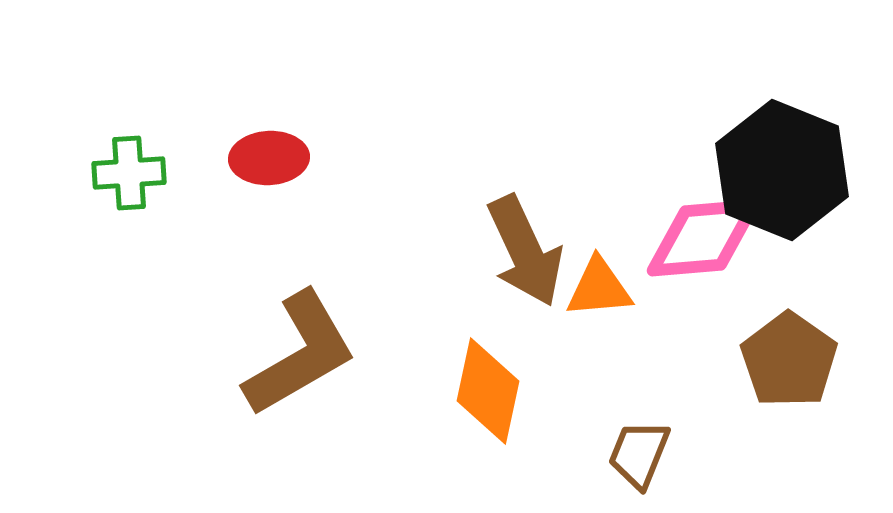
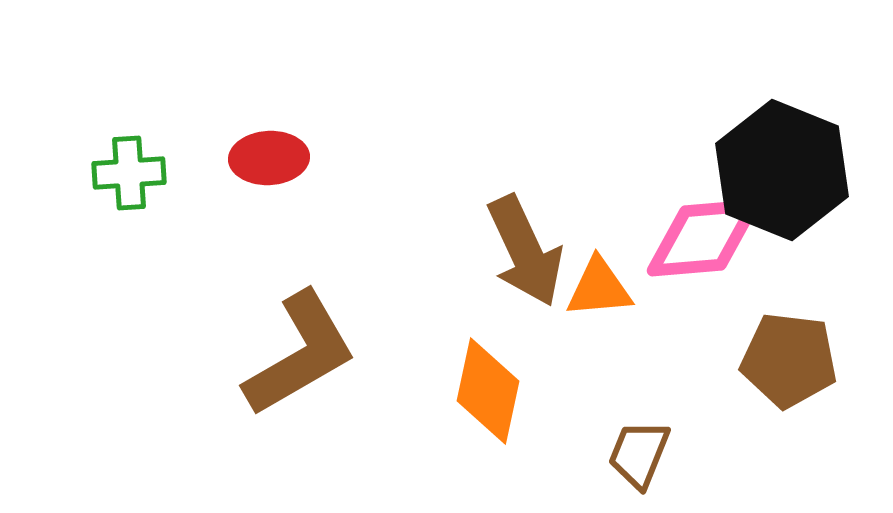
brown pentagon: rotated 28 degrees counterclockwise
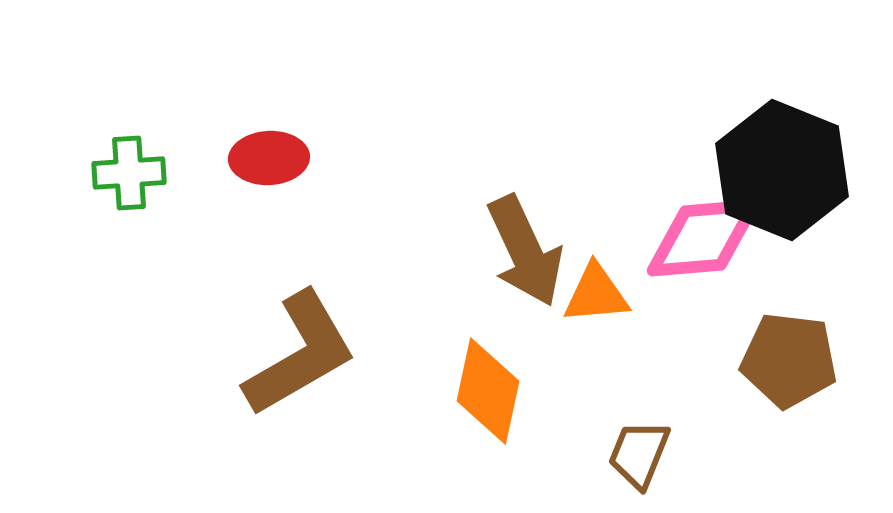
orange triangle: moved 3 px left, 6 px down
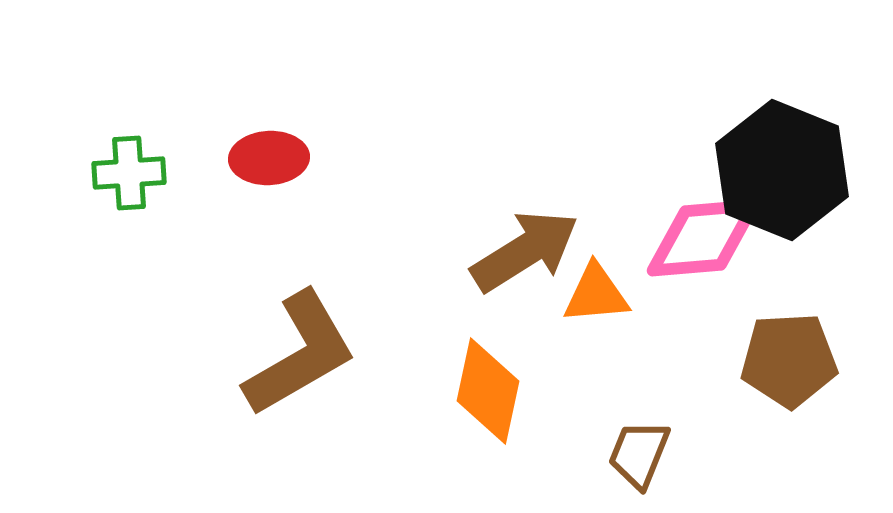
brown arrow: rotated 97 degrees counterclockwise
brown pentagon: rotated 10 degrees counterclockwise
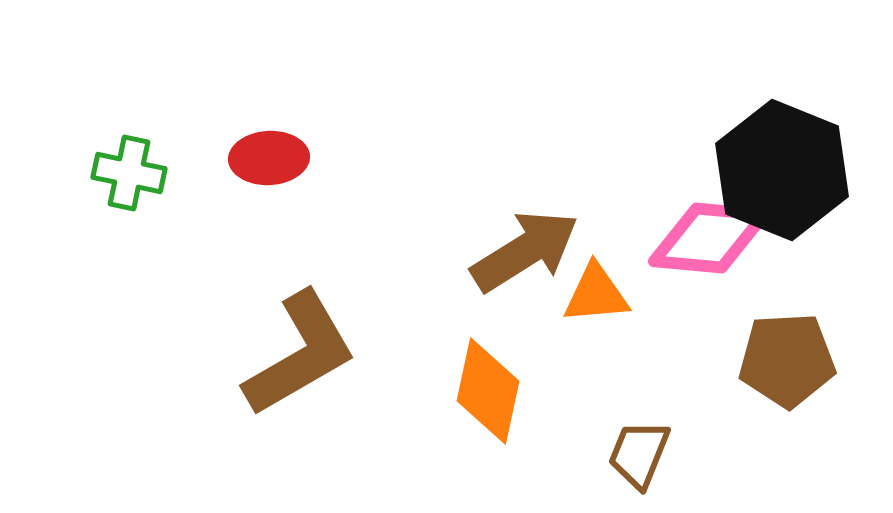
green cross: rotated 16 degrees clockwise
pink diamond: moved 6 px right; rotated 10 degrees clockwise
brown pentagon: moved 2 px left
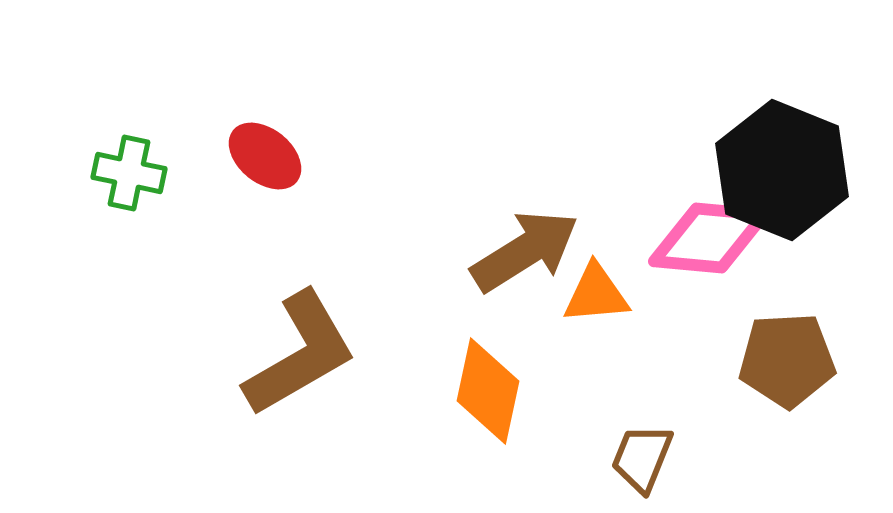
red ellipse: moved 4 px left, 2 px up; rotated 42 degrees clockwise
brown trapezoid: moved 3 px right, 4 px down
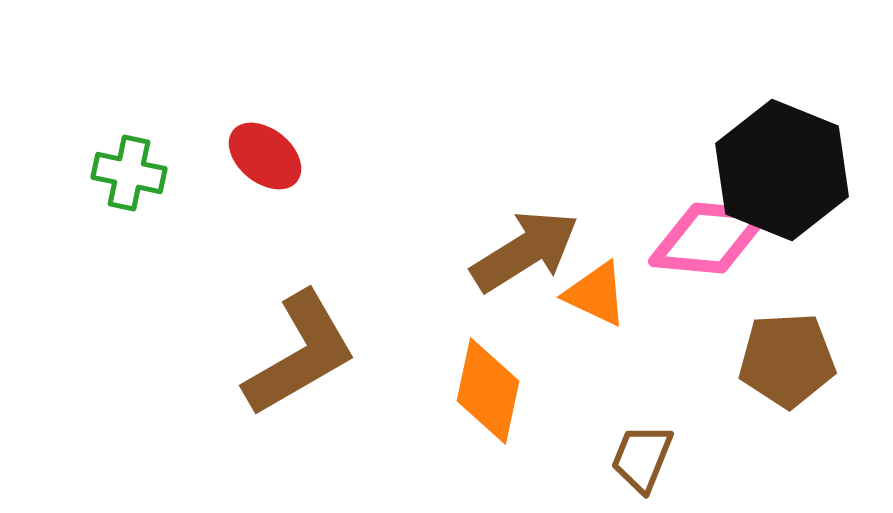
orange triangle: rotated 30 degrees clockwise
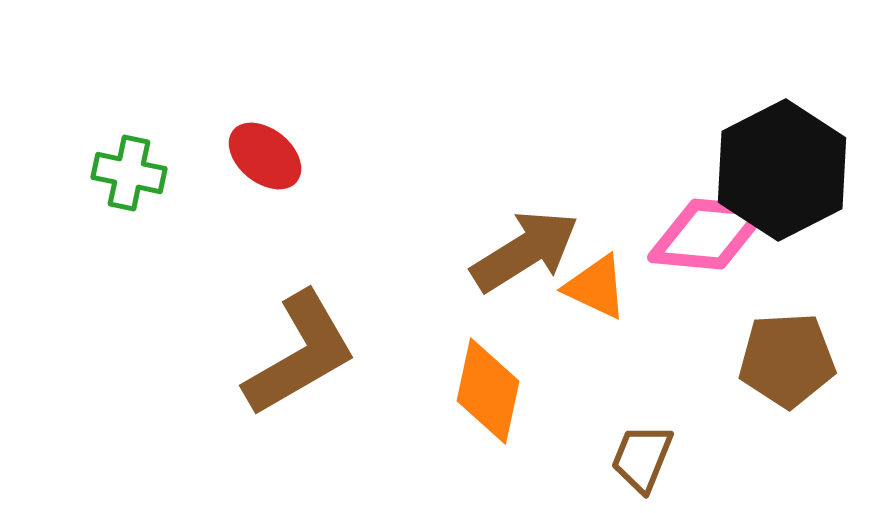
black hexagon: rotated 11 degrees clockwise
pink diamond: moved 1 px left, 4 px up
orange triangle: moved 7 px up
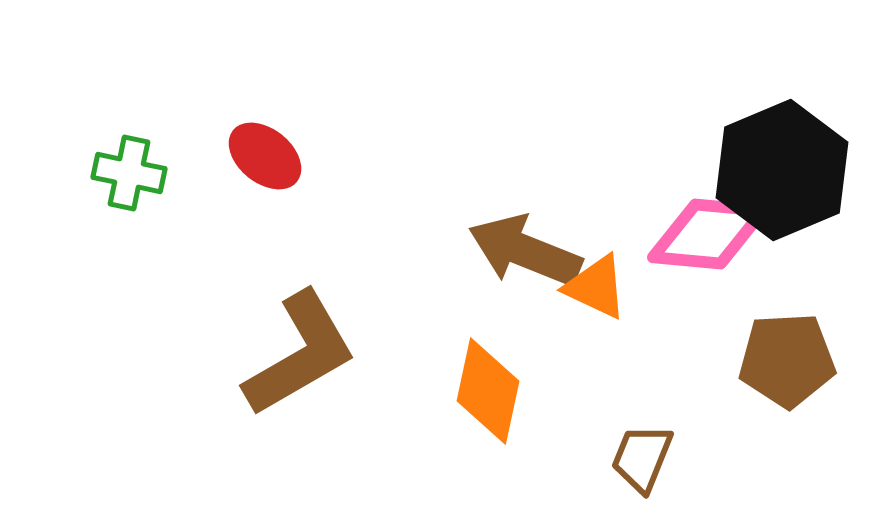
black hexagon: rotated 4 degrees clockwise
brown arrow: rotated 126 degrees counterclockwise
